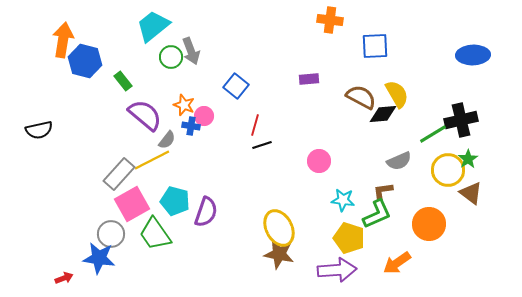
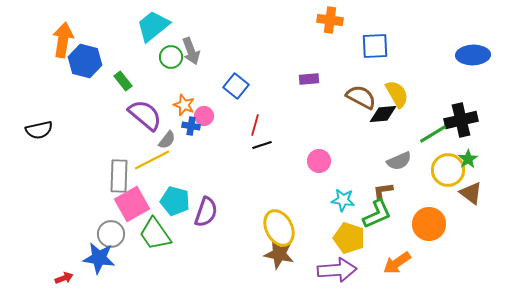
gray rectangle at (119, 174): moved 2 px down; rotated 40 degrees counterclockwise
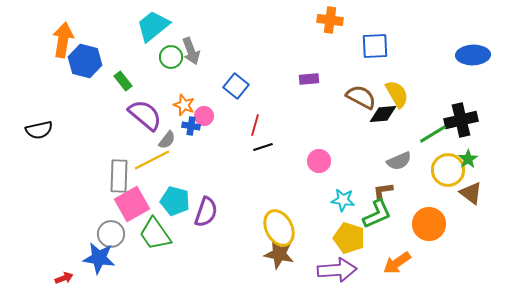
black line at (262, 145): moved 1 px right, 2 px down
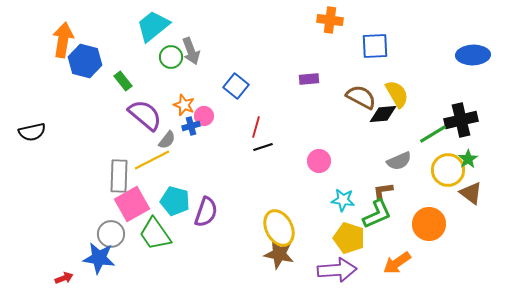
red line at (255, 125): moved 1 px right, 2 px down
blue cross at (191, 126): rotated 24 degrees counterclockwise
black semicircle at (39, 130): moved 7 px left, 2 px down
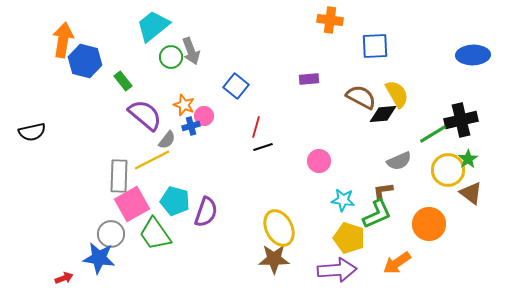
brown star at (279, 254): moved 5 px left, 5 px down; rotated 12 degrees counterclockwise
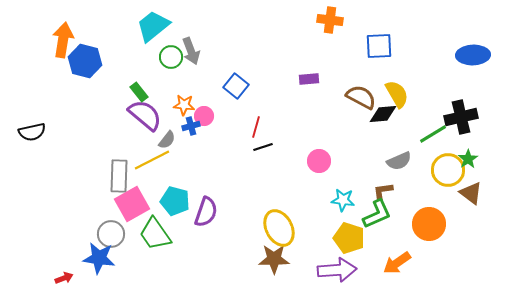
blue square at (375, 46): moved 4 px right
green rectangle at (123, 81): moved 16 px right, 11 px down
orange star at (184, 105): rotated 15 degrees counterclockwise
black cross at (461, 120): moved 3 px up
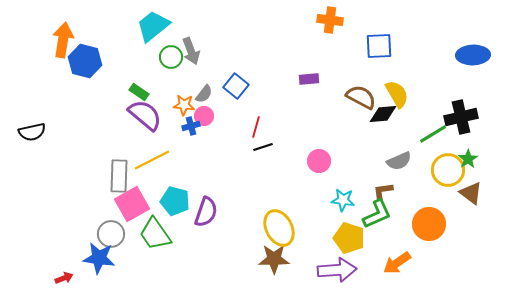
green rectangle at (139, 92): rotated 18 degrees counterclockwise
gray semicircle at (167, 140): moved 37 px right, 46 px up
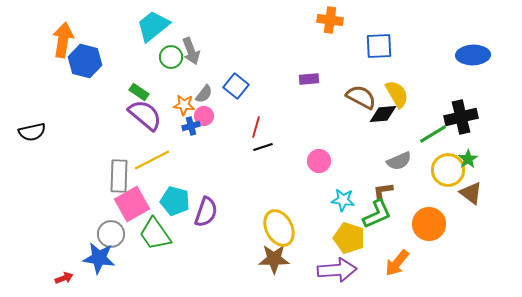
orange arrow at (397, 263): rotated 16 degrees counterclockwise
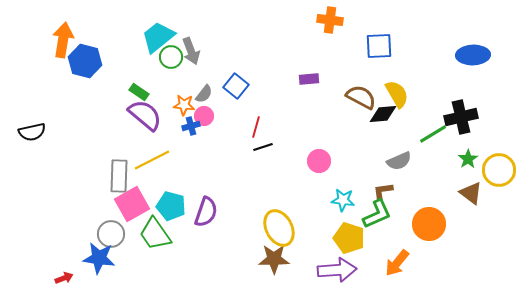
cyan trapezoid at (153, 26): moved 5 px right, 11 px down
yellow circle at (448, 170): moved 51 px right
cyan pentagon at (175, 201): moved 4 px left, 5 px down
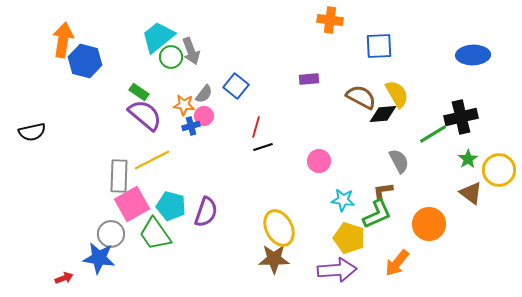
gray semicircle at (399, 161): rotated 95 degrees counterclockwise
